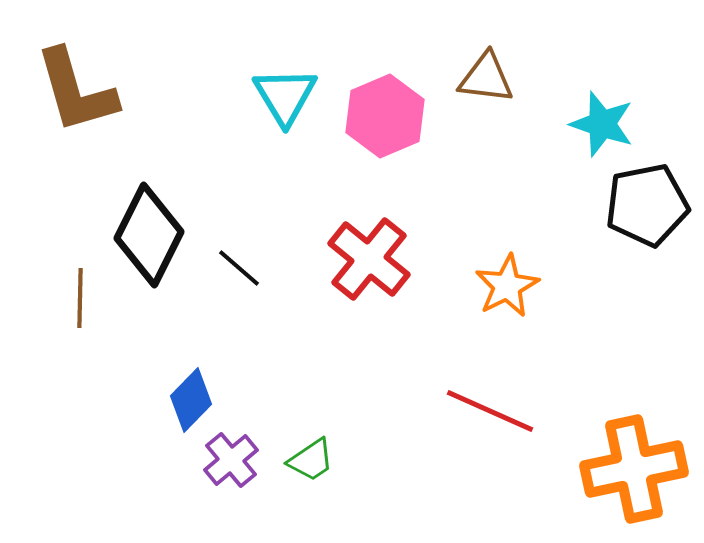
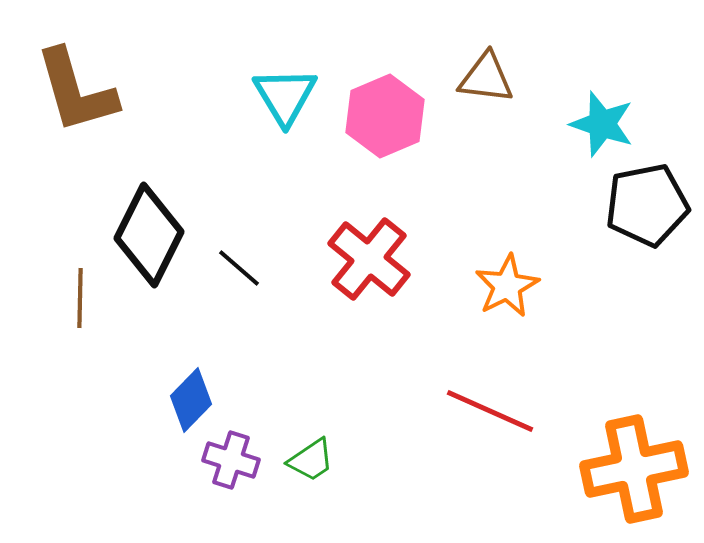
purple cross: rotated 32 degrees counterclockwise
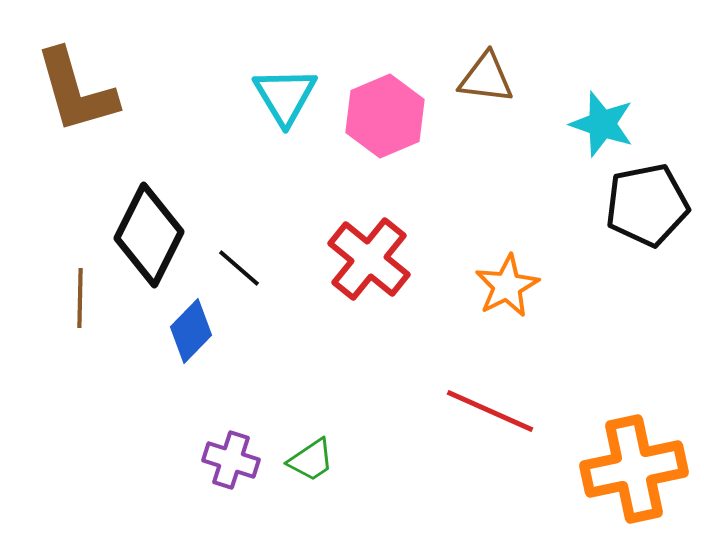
blue diamond: moved 69 px up
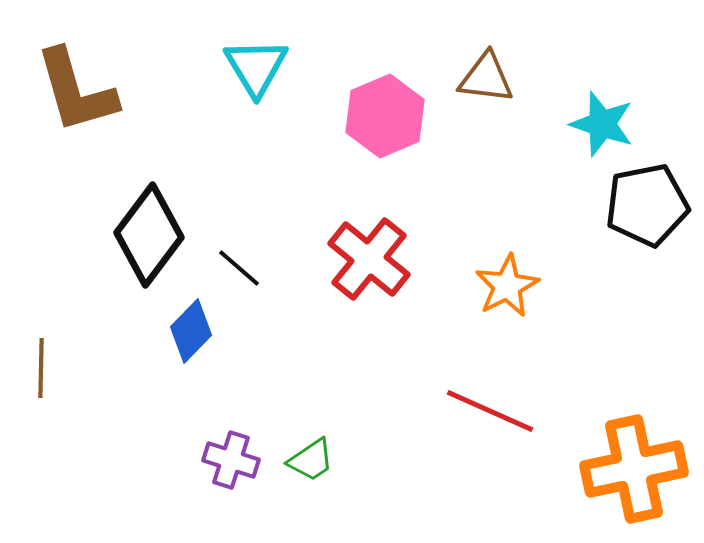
cyan triangle: moved 29 px left, 29 px up
black diamond: rotated 10 degrees clockwise
brown line: moved 39 px left, 70 px down
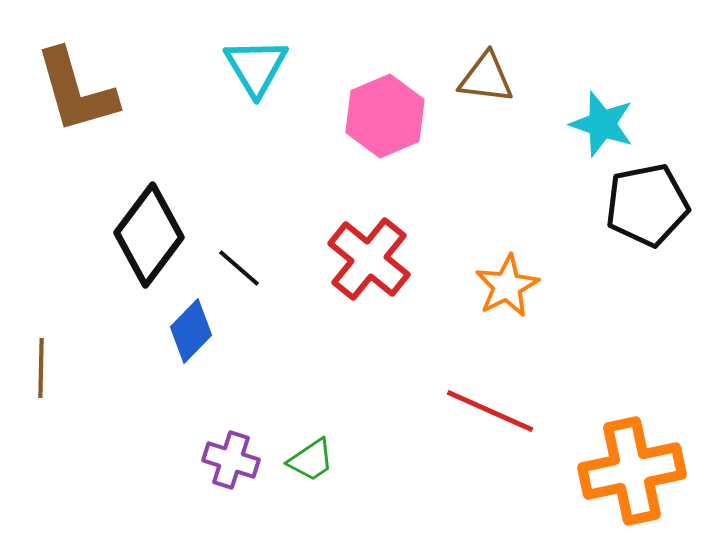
orange cross: moved 2 px left, 2 px down
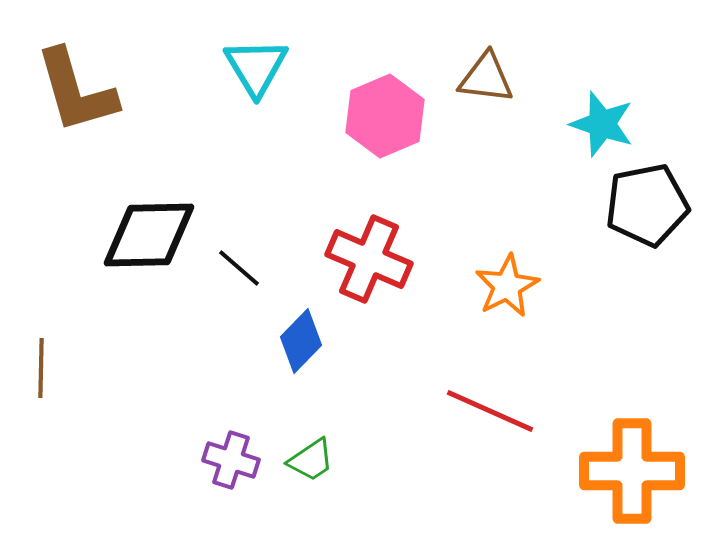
black diamond: rotated 52 degrees clockwise
red cross: rotated 16 degrees counterclockwise
blue diamond: moved 110 px right, 10 px down
orange cross: rotated 12 degrees clockwise
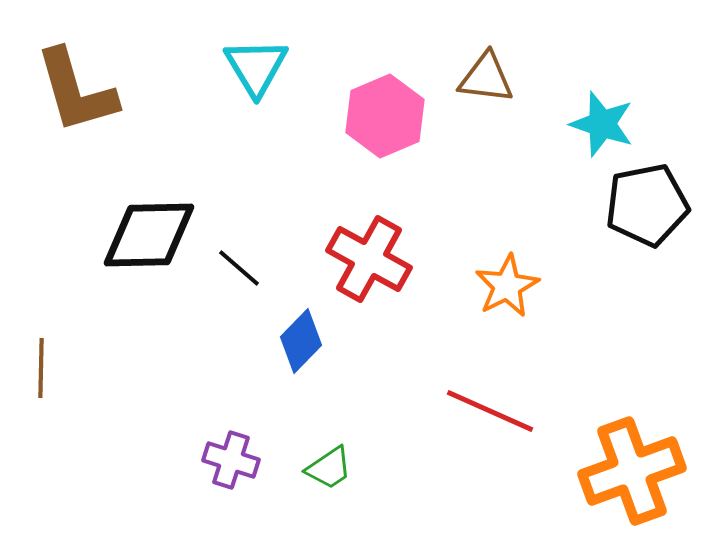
red cross: rotated 6 degrees clockwise
green trapezoid: moved 18 px right, 8 px down
orange cross: rotated 20 degrees counterclockwise
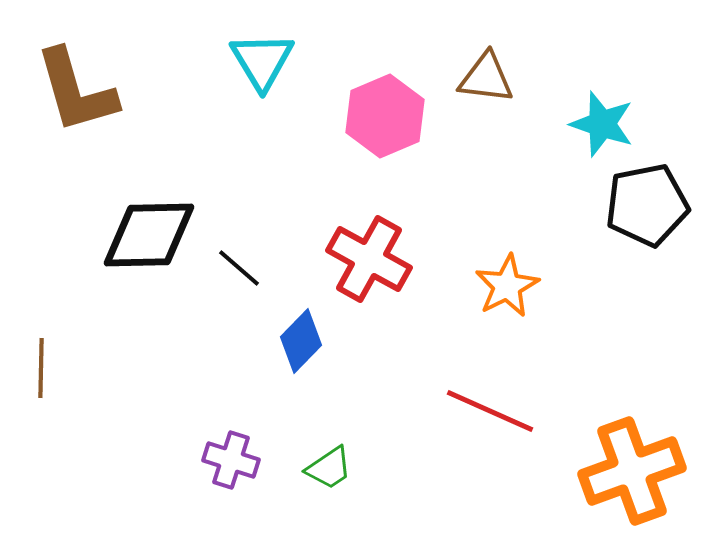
cyan triangle: moved 6 px right, 6 px up
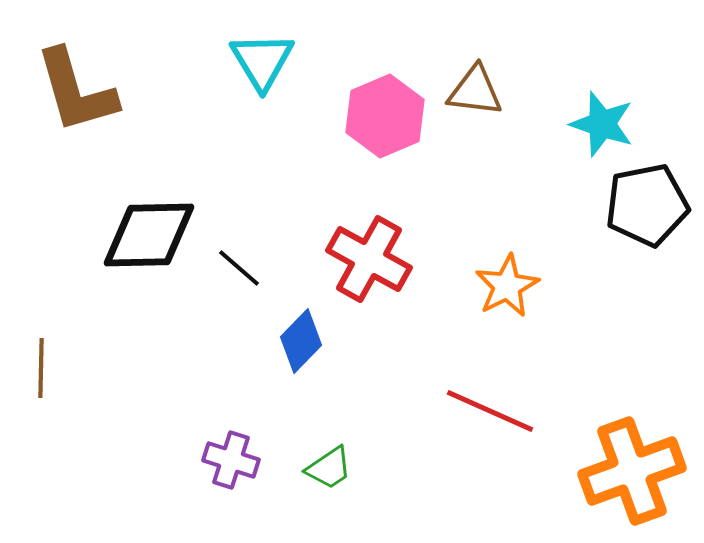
brown triangle: moved 11 px left, 13 px down
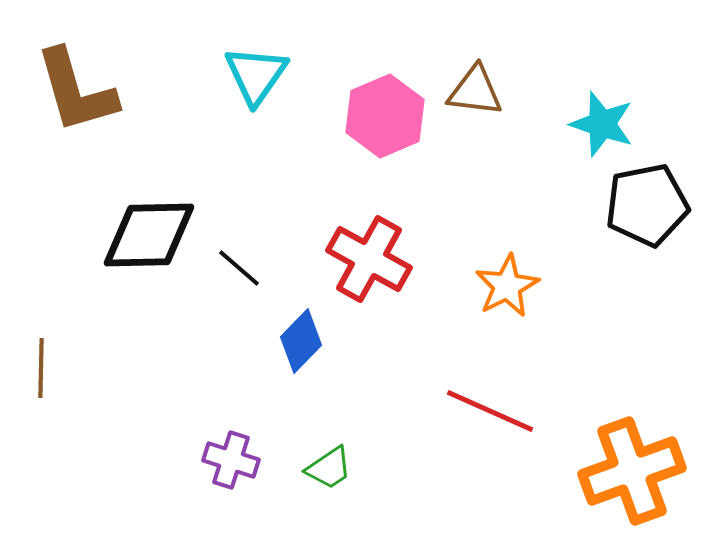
cyan triangle: moved 6 px left, 14 px down; rotated 6 degrees clockwise
